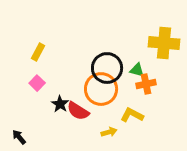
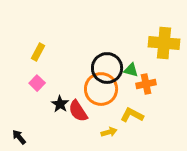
green triangle: moved 6 px left
red semicircle: rotated 25 degrees clockwise
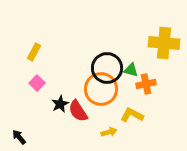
yellow rectangle: moved 4 px left
black star: rotated 12 degrees clockwise
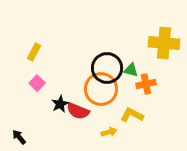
red semicircle: rotated 35 degrees counterclockwise
